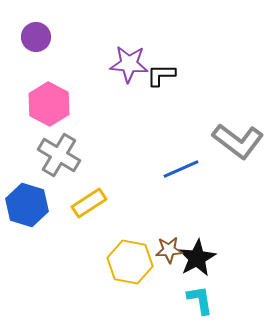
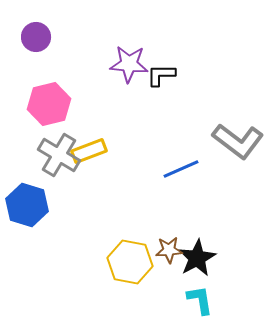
pink hexagon: rotated 18 degrees clockwise
yellow rectangle: moved 52 px up; rotated 12 degrees clockwise
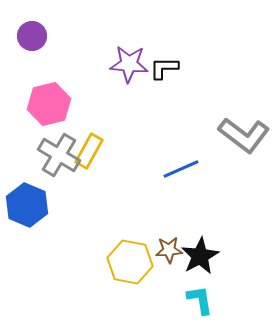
purple circle: moved 4 px left, 1 px up
black L-shape: moved 3 px right, 7 px up
gray L-shape: moved 6 px right, 6 px up
yellow rectangle: rotated 40 degrees counterclockwise
blue hexagon: rotated 6 degrees clockwise
black star: moved 3 px right, 2 px up
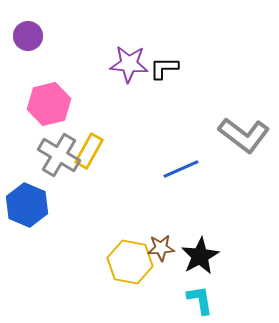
purple circle: moved 4 px left
brown star: moved 8 px left, 2 px up
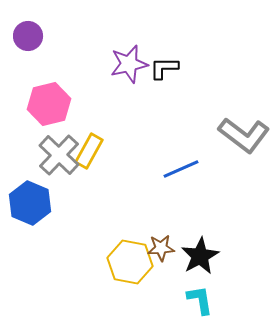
purple star: rotated 18 degrees counterclockwise
gray cross: rotated 12 degrees clockwise
blue hexagon: moved 3 px right, 2 px up
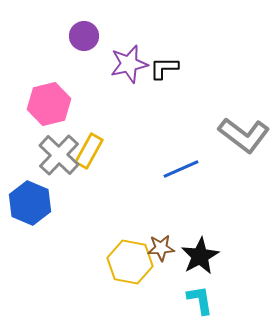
purple circle: moved 56 px right
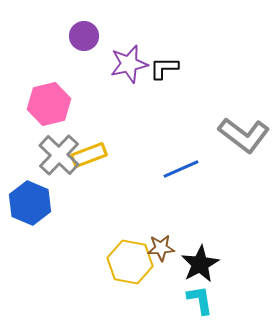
yellow rectangle: moved 4 px down; rotated 40 degrees clockwise
black star: moved 8 px down
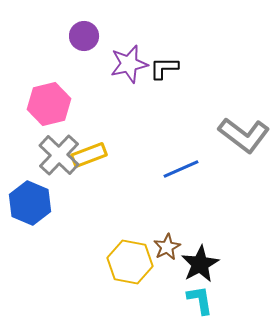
brown star: moved 6 px right, 1 px up; rotated 24 degrees counterclockwise
